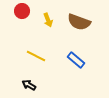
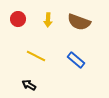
red circle: moved 4 px left, 8 px down
yellow arrow: rotated 24 degrees clockwise
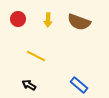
blue rectangle: moved 3 px right, 25 px down
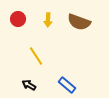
yellow line: rotated 30 degrees clockwise
blue rectangle: moved 12 px left
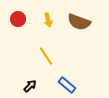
yellow arrow: rotated 16 degrees counterclockwise
yellow line: moved 10 px right
black arrow: moved 1 px right, 1 px down; rotated 104 degrees clockwise
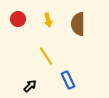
brown semicircle: moved 1 px left, 2 px down; rotated 70 degrees clockwise
blue rectangle: moved 1 px right, 5 px up; rotated 24 degrees clockwise
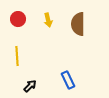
yellow line: moved 29 px left; rotated 30 degrees clockwise
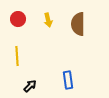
blue rectangle: rotated 18 degrees clockwise
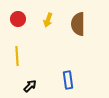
yellow arrow: rotated 32 degrees clockwise
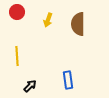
red circle: moved 1 px left, 7 px up
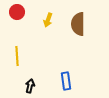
blue rectangle: moved 2 px left, 1 px down
black arrow: rotated 32 degrees counterclockwise
